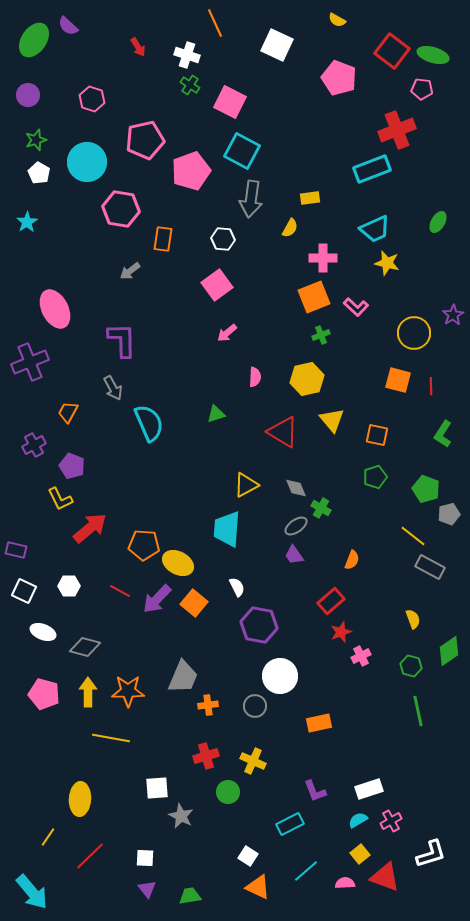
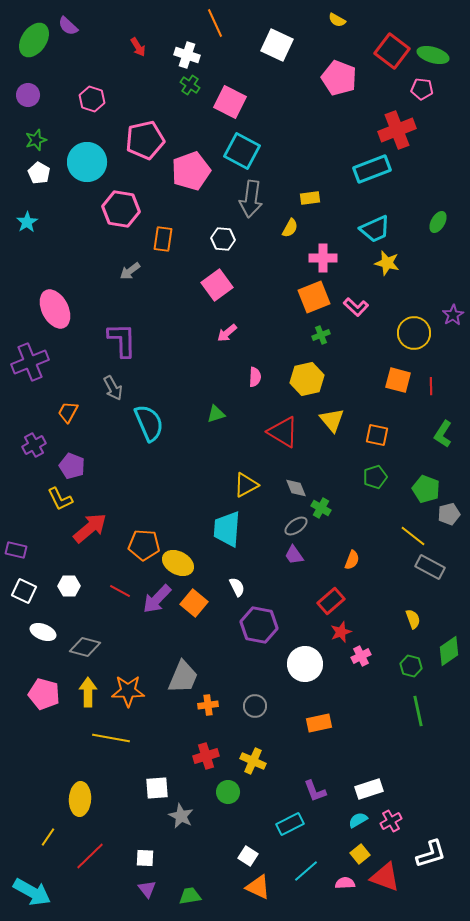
white circle at (280, 676): moved 25 px right, 12 px up
cyan arrow at (32, 892): rotated 21 degrees counterclockwise
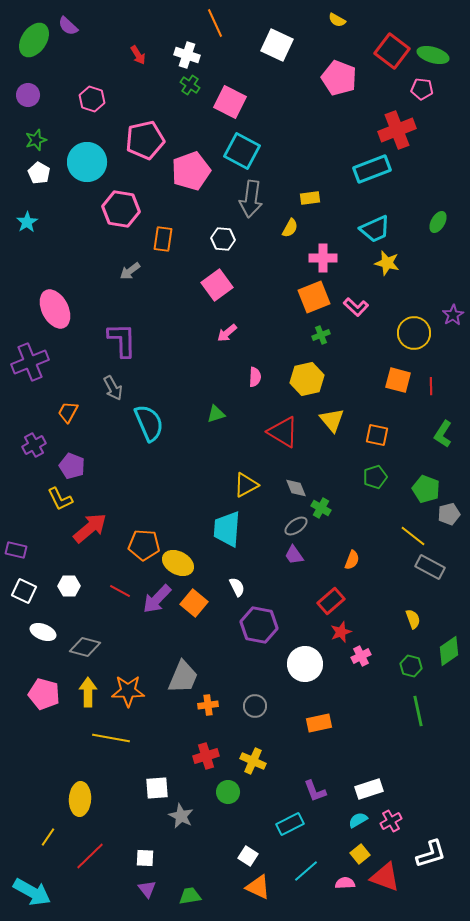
red arrow at (138, 47): moved 8 px down
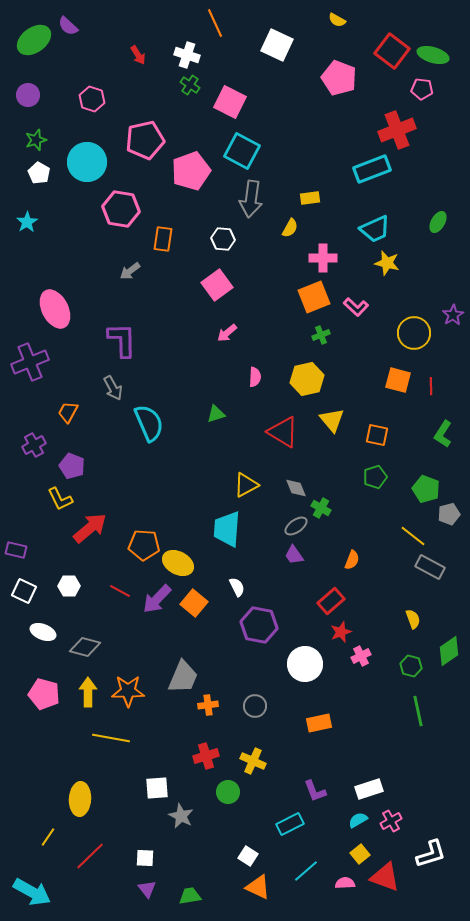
green ellipse at (34, 40): rotated 20 degrees clockwise
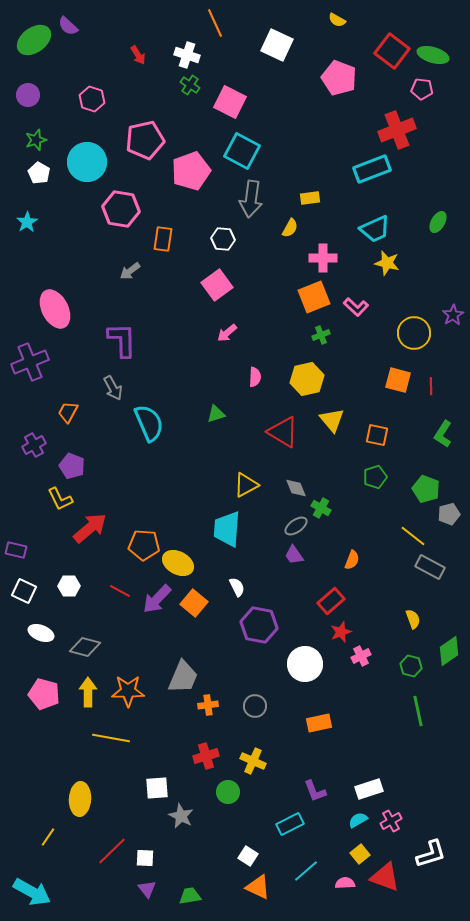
white ellipse at (43, 632): moved 2 px left, 1 px down
red line at (90, 856): moved 22 px right, 5 px up
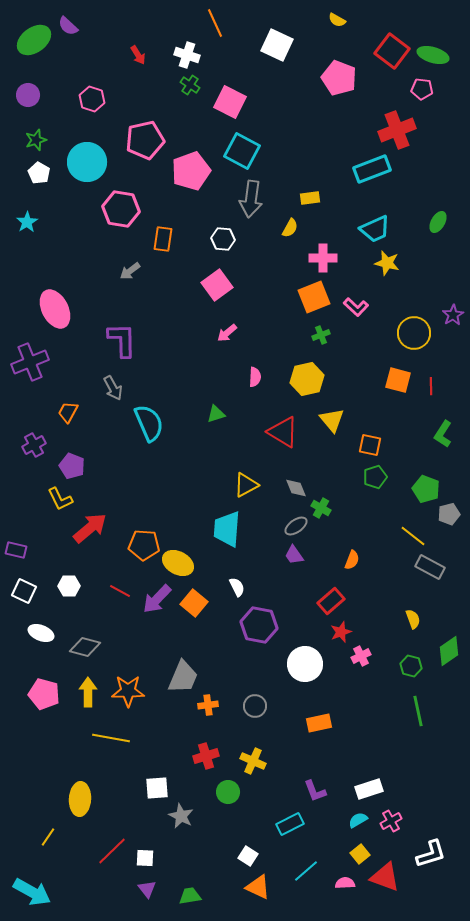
orange square at (377, 435): moved 7 px left, 10 px down
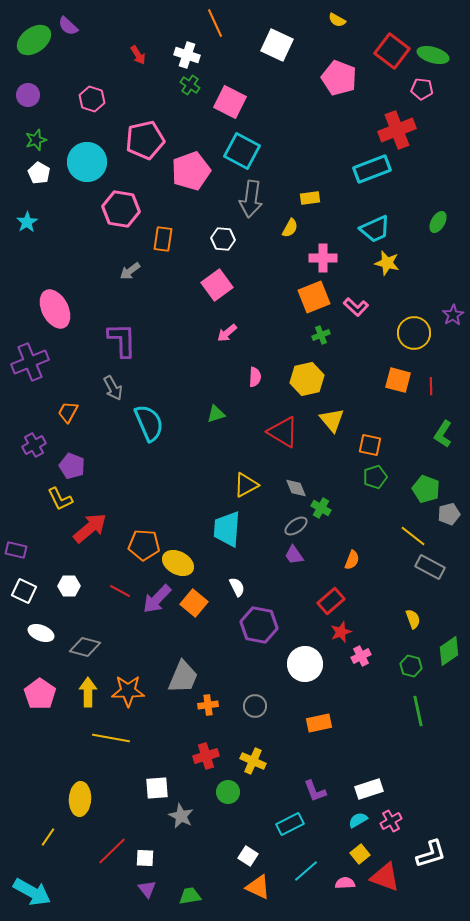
pink pentagon at (44, 694): moved 4 px left; rotated 20 degrees clockwise
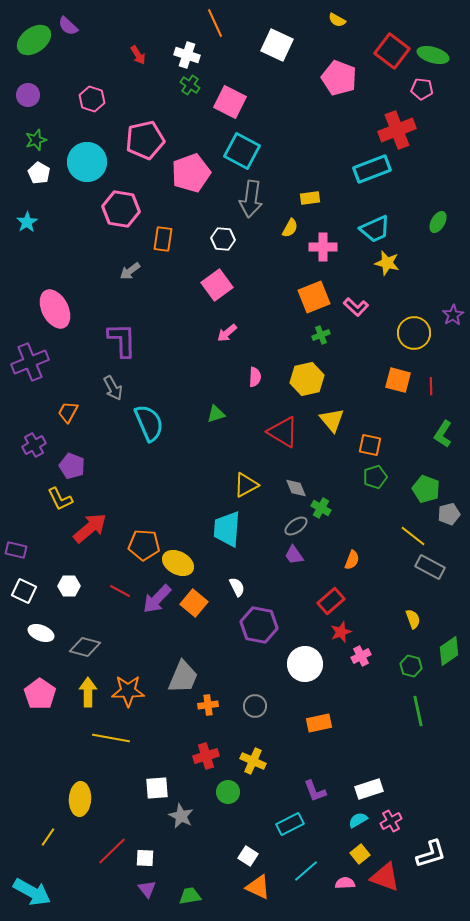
pink pentagon at (191, 171): moved 2 px down
pink cross at (323, 258): moved 11 px up
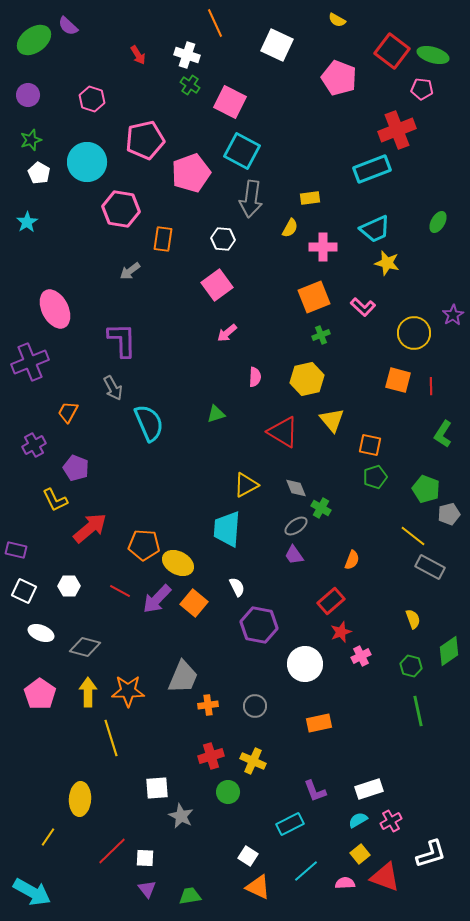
green star at (36, 140): moved 5 px left
pink L-shape at (356, 307): moved 7 px right
purple pentagon at (72, 466): moved 4 px right, 2 px down
yellow L-shape at (60, 499): moved 5 px left, 1 px down
yellow line at (111, 738): rotated 63 degrees clockwise
red cross at (206, 756): moved 5 px right
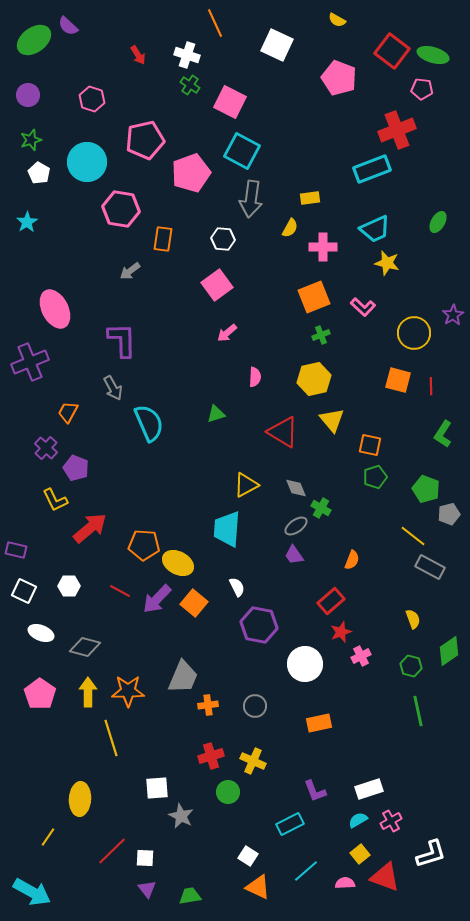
yellow hexagon at (307, 379): moved 7 px right
purple cross at (34, 445): moved 12 px right, 3 px down; rotated 20 degrees counterclockwise
